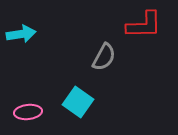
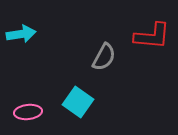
red L-shape: moved 8 px right, 11 px down; rotated 6 degrees clockwise
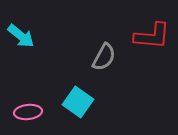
cyan arrow: moved 2 px down; rotated 48 degrees clockwise
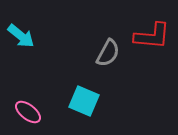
gray semicircle: moved 4 px right, 4 px up
cyan square: moved 6 px right, 1 px up; rotated 12 degrees counterclockwise
pink ellipse: rotated 44 degrees clockwise
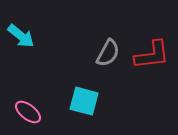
red L-shape: moved 19 px down; rotated 12 degrees counterclockwise
cyan square: rotated 8 degrees counterclockwise
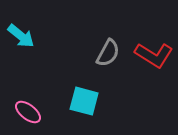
red L-shape: moved 2 px right; rotated 39 degrees clockwise
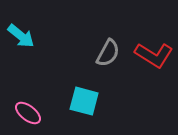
pink ellipse: moved 1 px down
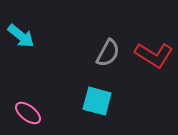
cyan square: moved 13 px right
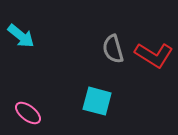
gray semicircle: moved 5 px right, 4 px up; rotated 136 degrees clockwise
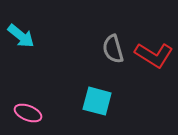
pink ellipse: rotated 16 degrees counterclockwise
